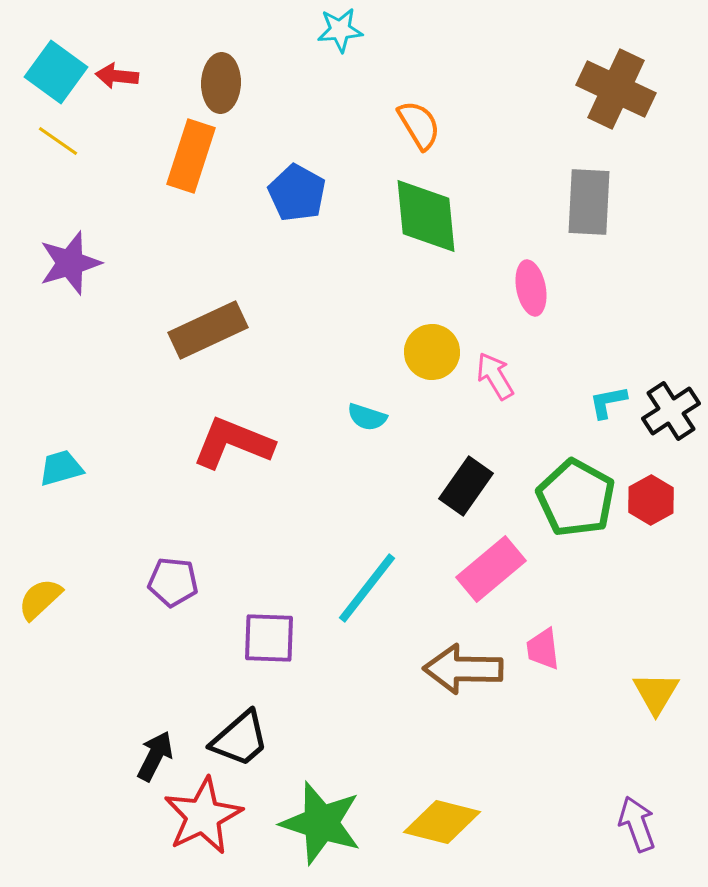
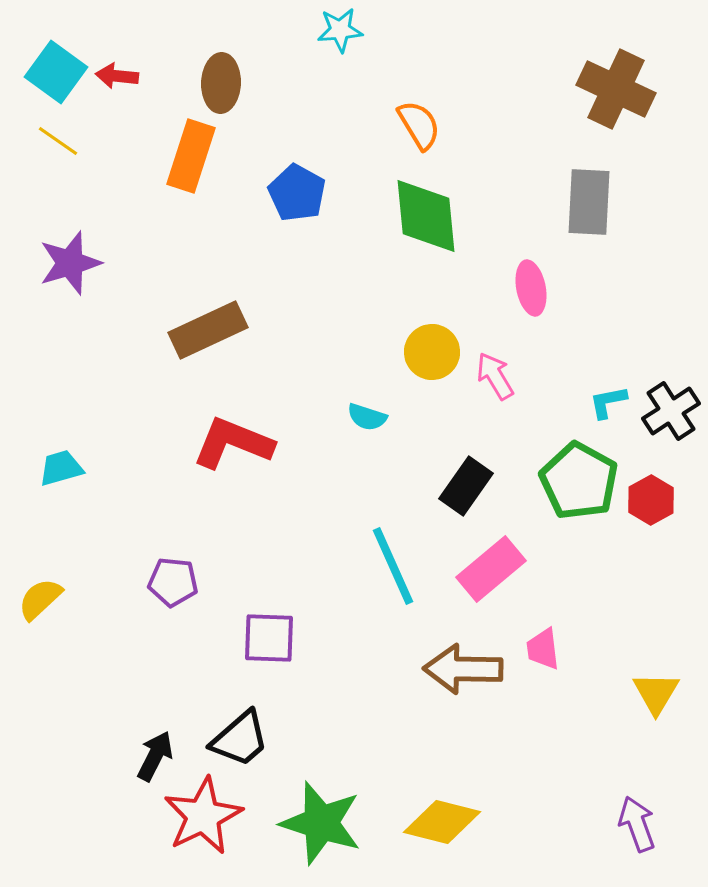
green pentagon: moved 3 px right, 17 px up
cyan line: moved 26 px right, 22 px up; rotated 62 degrees counterclockwise
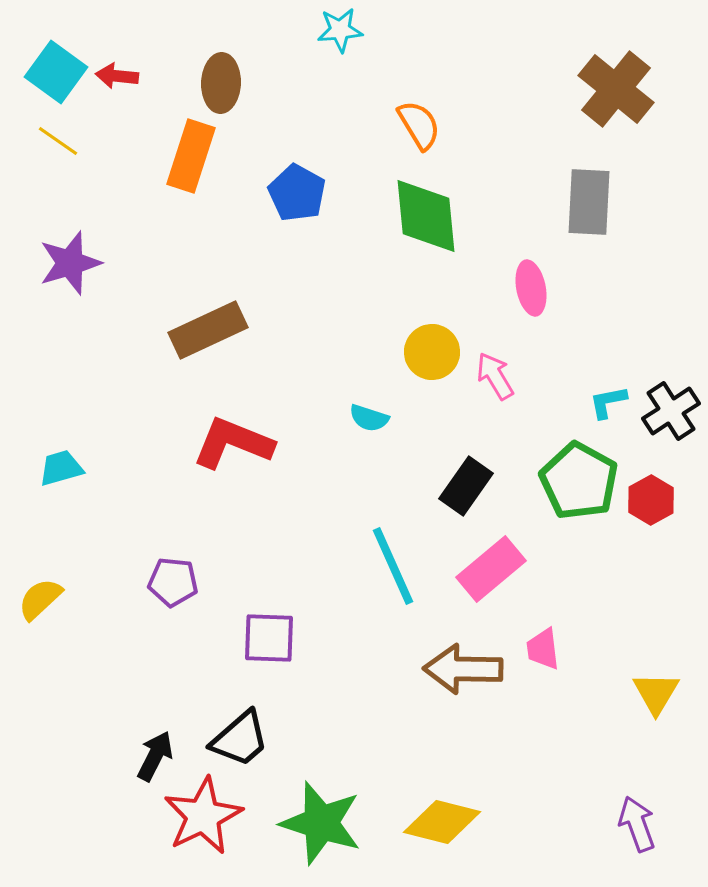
brown cross: rotated 14 degrees clockwise
cyan semicircle: moved 2 px right, 1 px down
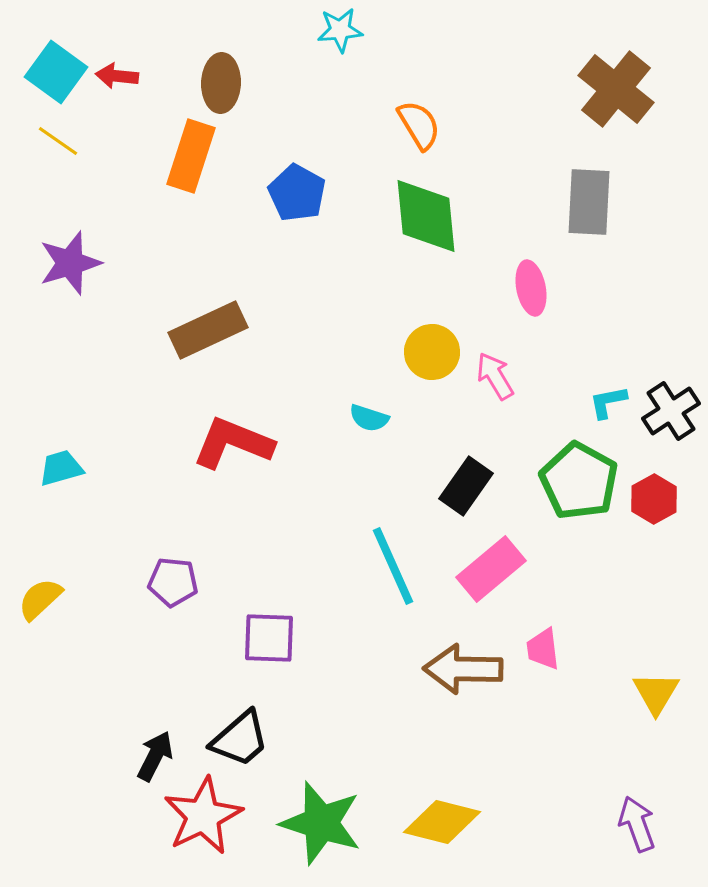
red hexagon: moved 3 px right, 1 px up
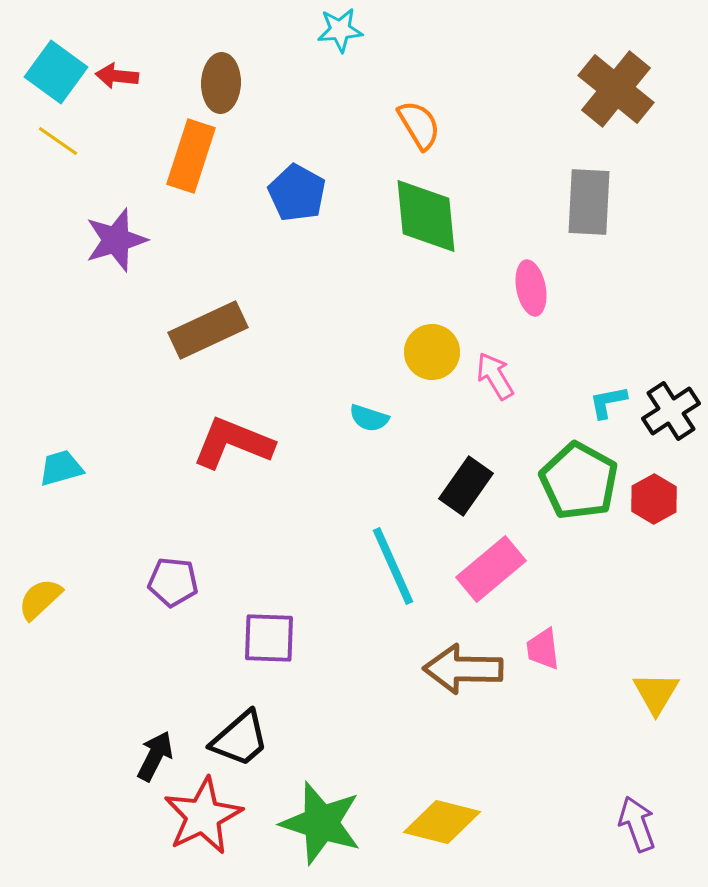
purple star: moved 46 px right, 23 px up
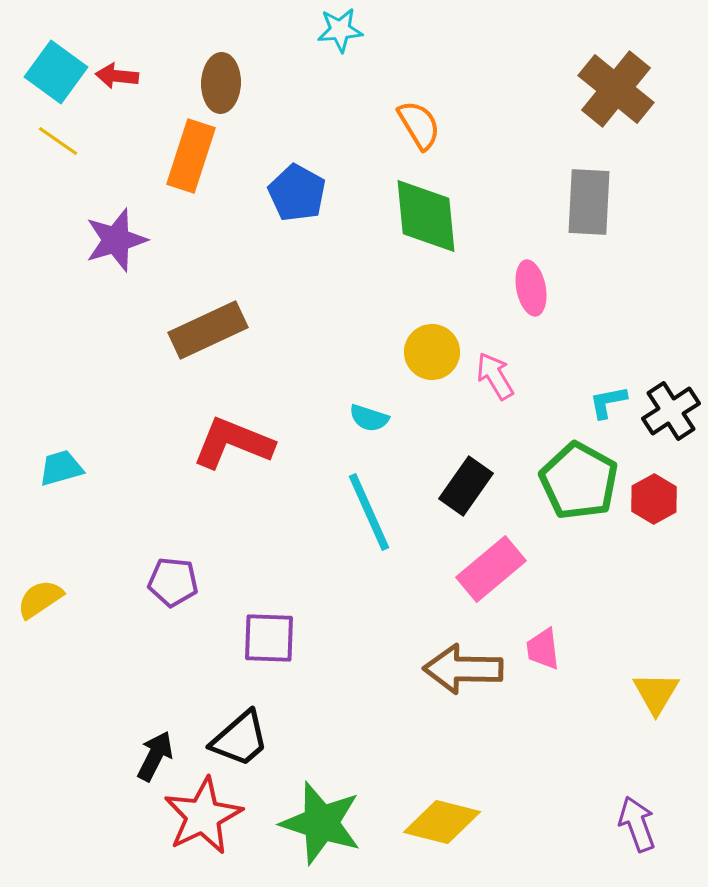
cyan line: moved 24 px left, 54 px up
yellow semicircle: rotated 9 degrees clockwise
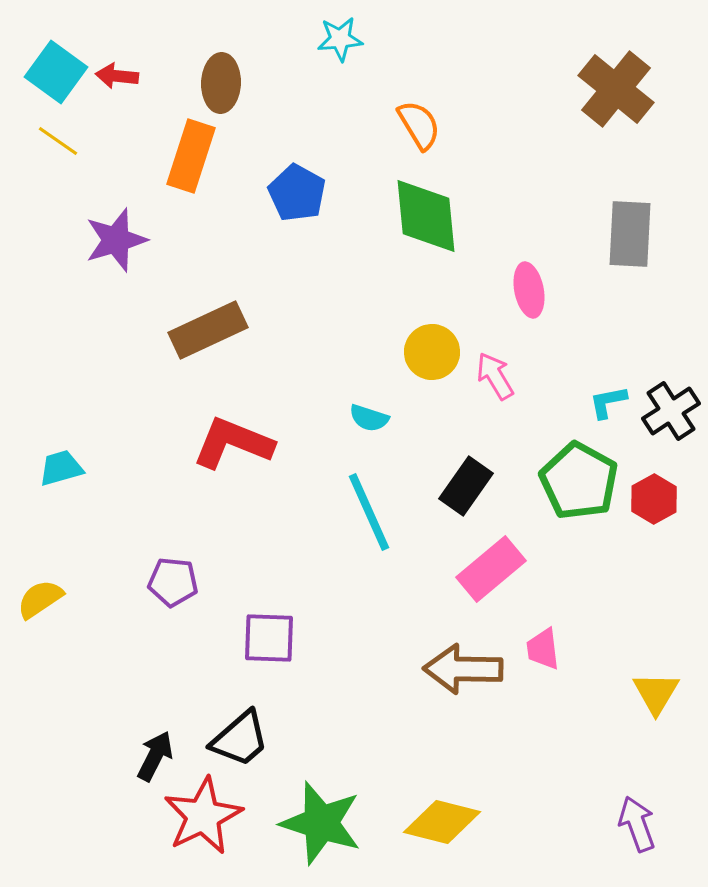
cyan star: moved 9 px down
gray rectangle: moved 41 px right, 32 px down
pink ellipse: moved 2 px left, 2 px down
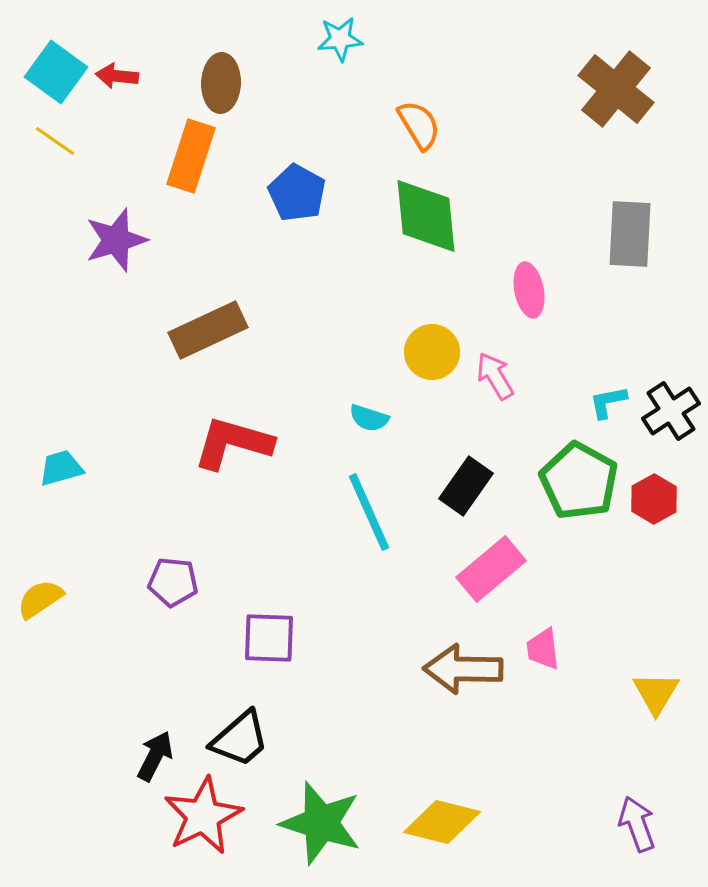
yellow line: moved 3 px left
red L-shape: rotated 6 degrees counterclockwise
